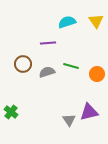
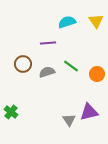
green line: rotated 21 degrees clockwise
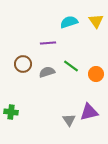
cyan semicircle: moved 2 px right
orange circle: moved 1 px left
green cross: rotated 32 degrees counterclockwise
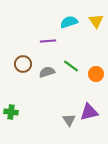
purple line: moved 2 px up
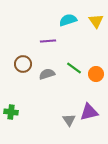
cyan semicircle: moved 1 px left, 2 px up
green line: moved 3 px right, 2 px down
gray semicircle: moved 2 px down
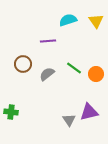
gray semicircle: rotated 21 degrees counterclockwise
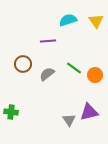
orange circle: moved 1 px left, 1 px down
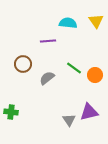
cyan semicircle: moved 3 px down; rotated 24 degrees clockwise
gray semicircle: moved 4 px down
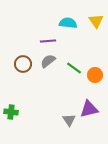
gray semicircle: moved 1 px right, 17 px up
purple triangle: moved 3 px up
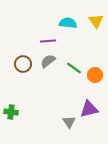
gray triangle: moved 2 px down
